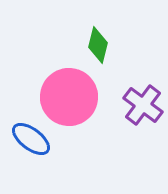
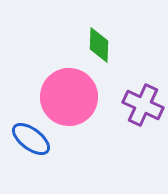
green diamond: moved 1 px right; rotated 12 degrees counterclockwise
purple cross: rotated 12 degrees counterclockwise
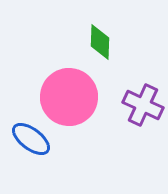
green diamond: moved 1 px right, 3 px up
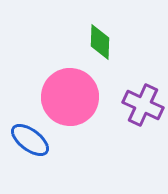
pink circle: moved 1 px right
blue ellipse: moved 1 px left, 1 px down
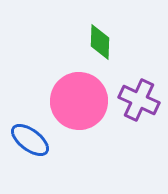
pink circle: moved 9 px right, 4 px down
purple cross: moved 4 px left, 5 px up
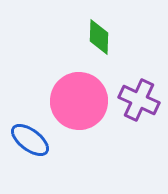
green diamond: moved 1 px left, 5 px up
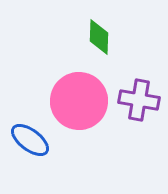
purple cross: rotated 15 degrees counterclockwise
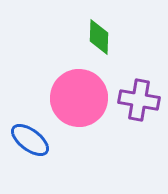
pink circle: moved 3 px up
